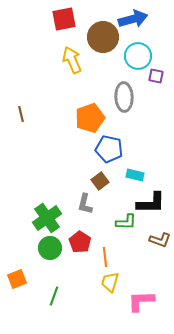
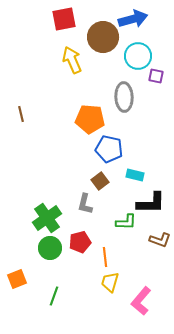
orange pentagon: moved 1 px down; rotated 24 degrees clockwise
red pentagon: rotated 25 degrees clockwise
pink L-shape: rotated 48 degrees counterclockwise
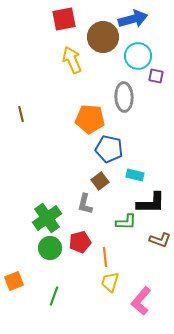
orange square: moved 3 px left, 2 px down
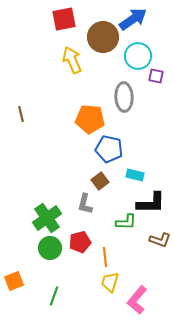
blue arrow: rotated 20 degrees counterclockwise
pink L-shape: moved 4 px left, 1 px up
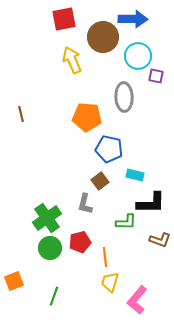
blue arrow: rotated 36 degrees clockwise
orange pentagon: moved 3 px left, 2 px up
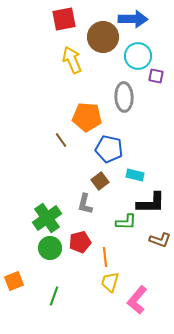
brown line: moved 40 px right, 26 px down; rotated 21 degrees counterclockwise
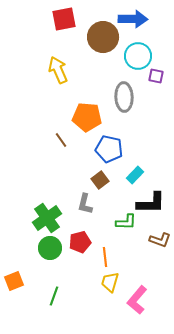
yellow arrow: moved 14 px left, 10 px down
cyan rectangle: rotated 60 degrees counterclockwise
brown square: moved 1 px up
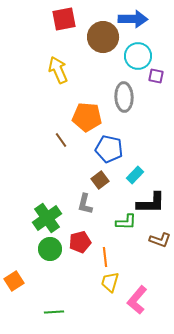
green circle: moved 1 px down
orange square: rotated 12 degrees counterclockwise
green line: moved 16 px down; rotated 66 degrees clockwise
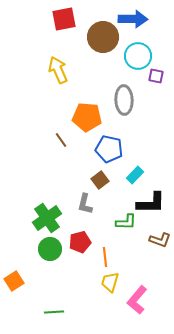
gray ellipse: moved 3 px down
